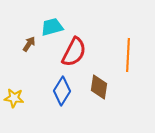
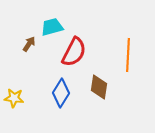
blue diamond: moved 1 px left, 2 px down
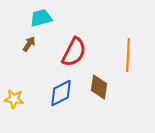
cyan trapezoid: moved 11 px left, 9 px up
blue diamond: rotated 32 degrees clockwise
yellow star: moved 1 px down
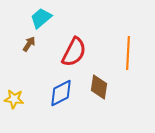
cyan trapezoid: rotated 25 degrees counterclockwise
orange line: moved 2 px up
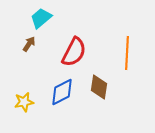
orange line: moved 1 px left
blue diamond: moved 1 px right, 1 px up
yellow star: moved 10 px right, 3 px down; rotated 18 degrees counterclockwise
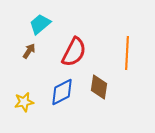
cyan trapezoid: moved 1 px left, 6 px down
brown arrow: moved 7 px down
